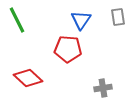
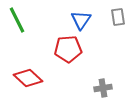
red pentagon: rotated 8 degrees counterclockwise
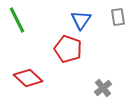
red pentagon: rotated 24 degrees clockwise
gray cross: rotated 30 degrees counterclockwise
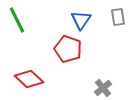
red diamond: moved 1 px right, 1 px down
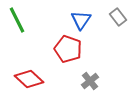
gray rectangle: rotated 30 degrees counterclockwise
gray cross: moved 13 px left, 7 px up
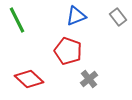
blue triangle: moved 5 px left, 4 px up; rotated 35 degrees clockwise
red pentagon: moved 2 px down
gray cross: moved 1 px left, 2 px up
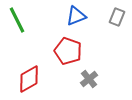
gray rectangle: moved 1 px left; rotated 60 degrees clockwise
red diamond: rotated 72 degrees counterclockwise
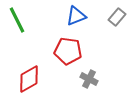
gray rectangle: rotated 18 degrees clockwise
red pentagon: rotated 12 degrees counterclockwise
gray cross: rotated 24 degrees counterclockwise
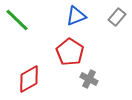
green line: rotated 20 degrees counterclockwise
red pentagon: moved 2 px right, 1 px down; rotated 24 degrees clockwise
